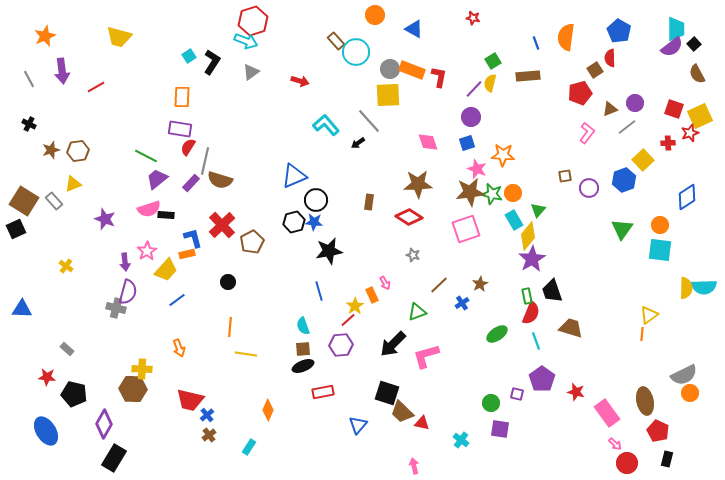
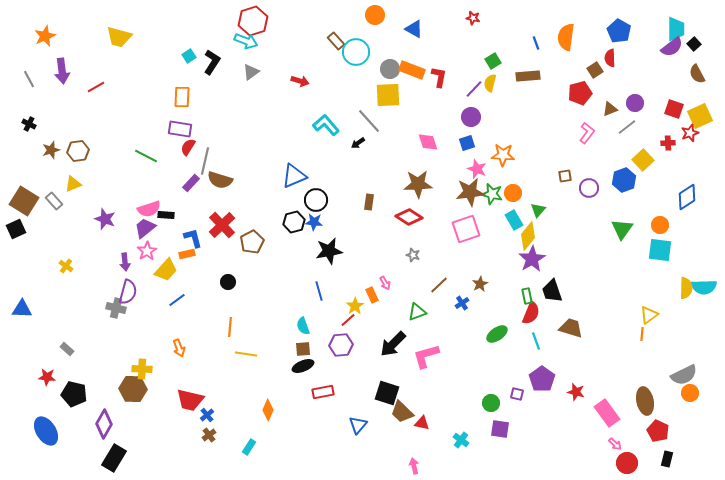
purple trapezoid at (157, 179): moved 12 px left, 49 px down
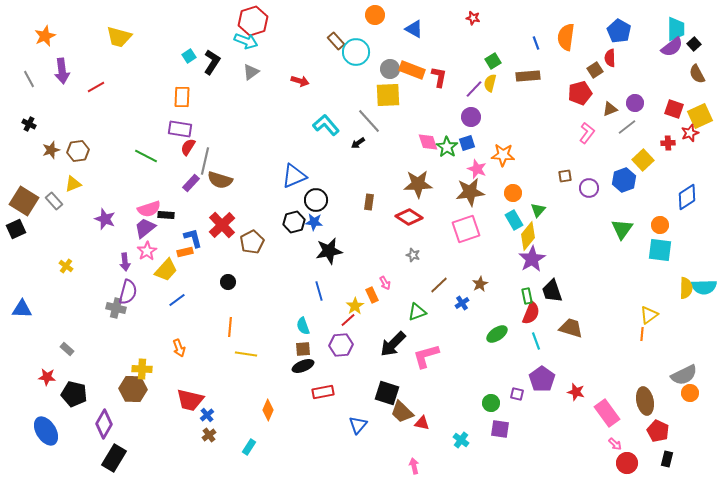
green star at (492, 194): moved 45 px left, 47 px up; rotated 20 degrees clockwise
orange rectangle at (187, 254): moved 2 px left, 2 px up
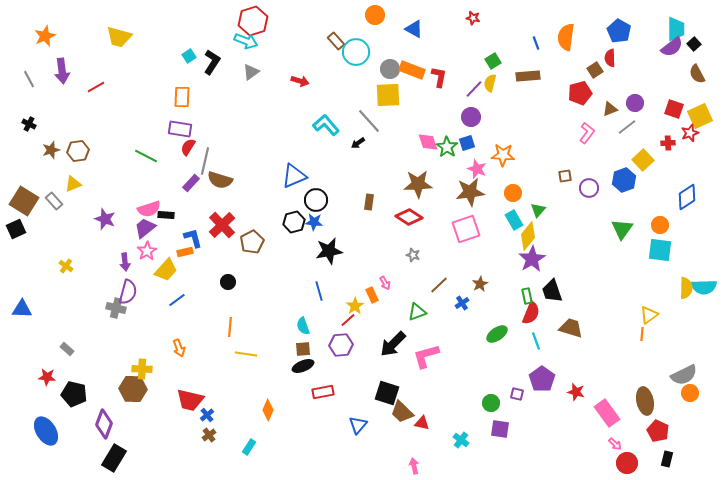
purple diamond at (104, 424): rotated 8 degrees counterclockwise
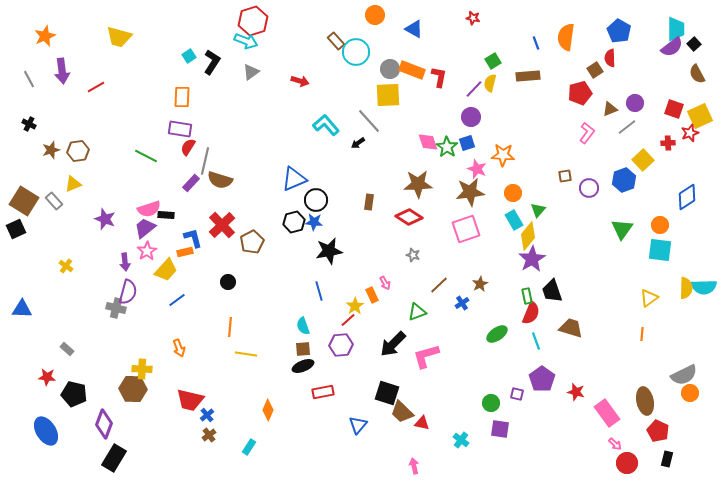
blue triangle at (294, 176): moved 3 px down
yellow triangle at (649, 315): moved 17 px up
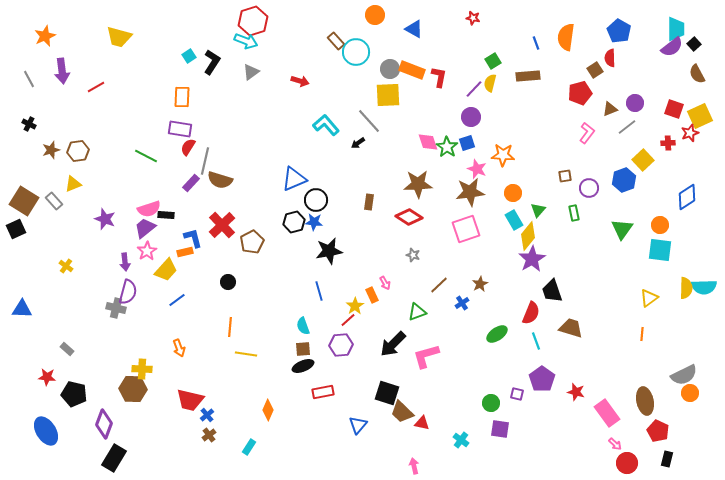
green rectangle at (527, 296): moved 47 px right, 83 px up
